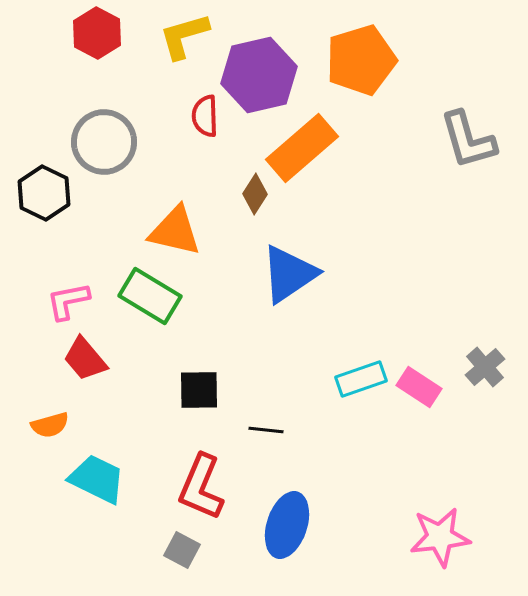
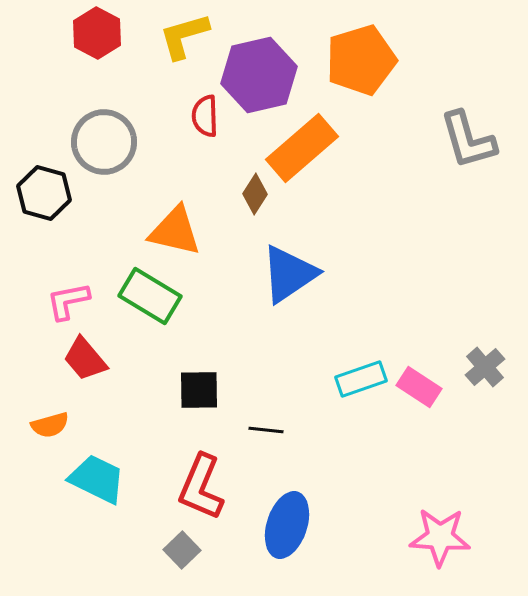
black hexagon: rotated 10 degrees counterclockwise
pink star: rotated 10 degrees clockwise
gray square: rotated 18 degrees clockwise
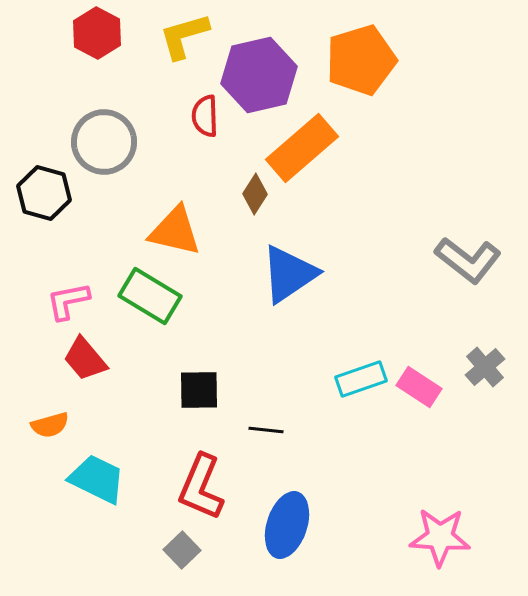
gray L-shape: moved 120 px down; rotated 36 degrees counterclockwise
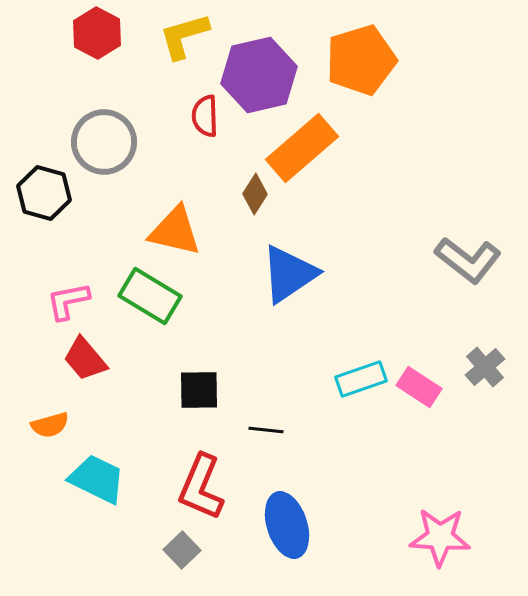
blue ellipse: rotated 36 degrees counterclockwise
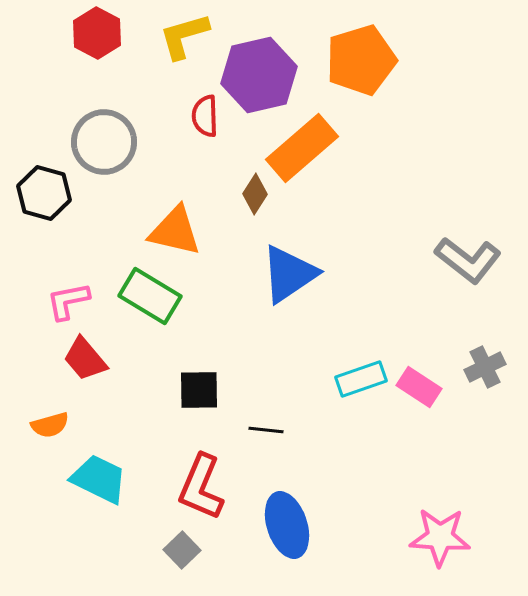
gray cross: rotated 15 degrees clockwise
cyan trapezoid: moved 2 px right
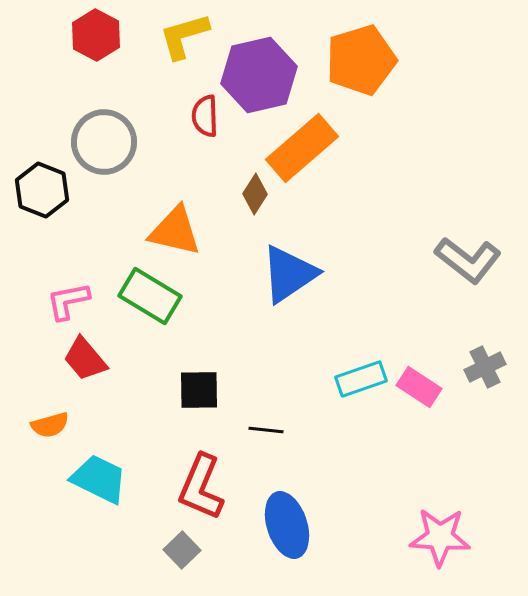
red hexagon: moved 1 px left, 2 px down
black hexagon: moved 2 px left, 3 px up; rotated 6 degrees clockwise
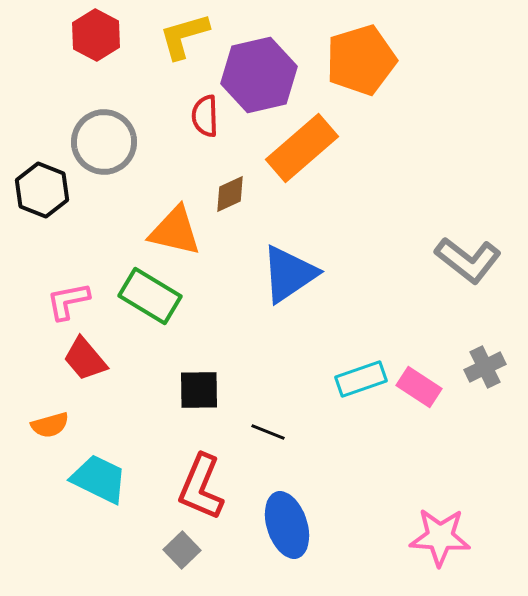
brown diamond: moved 25 px left; rotated 33 degrees clockwise
black line: moved 2 px right, 2 px down; rotated 16 degrees clockwise
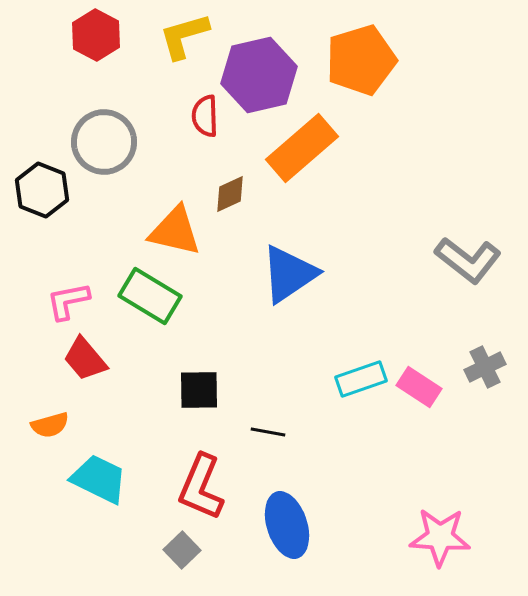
black line: rotated 12 degrees counterclockwise
